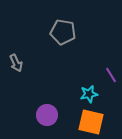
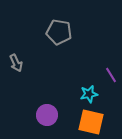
gray pentagon: moved 4 px left
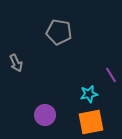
purple circle: moved 2 px left
orange square: rotated 24 degrees counterclockwise
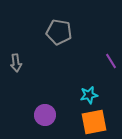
gray arrow: rotated 18 degrees clockwise
purple line: moved 14 px up
cyan star: moved 1 px down
orange square: moved 3 px right
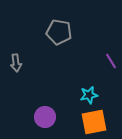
purple circle: moved 2 px down
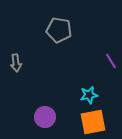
gray pentagon: moved 2 px up
orange square: moved 1 px left
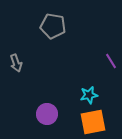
gray pentagon: moved 6 px left, 4 px up
gray arrow: rotated 12 degrees counterclockwise
purple circle: moved 2 px right, 3 px up
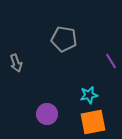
gray pentagon: moved 11 px right, 13 px down
